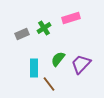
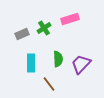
pink rectangle: moved 1 px left, 1 px down
green semicircle: rotated 140 degrees clockwise
cyan rectangle: moved 3 px left, 5 px up
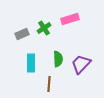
brown line: rotated 42 degrees clockwise
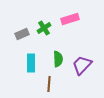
purple trapezoid: moved 1 px right, 1 px down
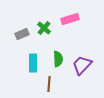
green cross: rotated 16 degrees counterclockwise
cyan rectangle: moved 2 px right
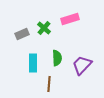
green semicircle: moved 1 px left, 1 px up
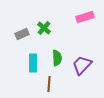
pink rectangle: moved 15 px right, 2 px up
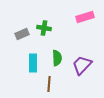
green cross: rotated 32 degrees counterclockwise
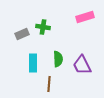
green cross: moved 1 px left, 1 px up
green semicircle: moved 1 px right, 1 px down
purple trapezoid: rotated 70 degrees counterclockwise
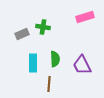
green semicircle: moved 3 px left
